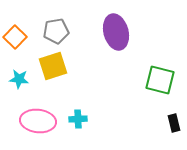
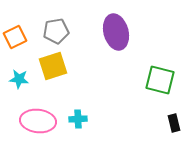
orange square: rotated 20 degrees clockwise
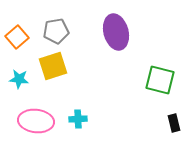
orange square: moved 2 px right; rotated 15 degrees counterclockwise
pink ellipse: moved 2 px left
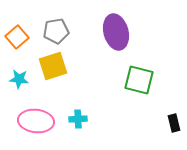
green square: moved 21 px left
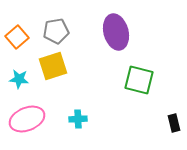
pink ellipse: moved 9 px left, 2 px up; rotated 28 degrees counterclockwise
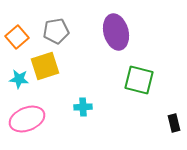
yellow square: moved 8 px left
cyan cross: moved 5 px right, 12 px up
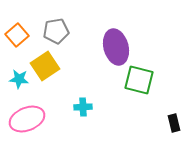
purple ellipse: moved 15 px down
orange square: moved 2 px up
yellow square: rotated 16 degrees counterclockwise
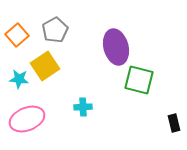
gray pentagon: moved 1 px left, 1 px up; rotated 20 degrees counterclockwise
